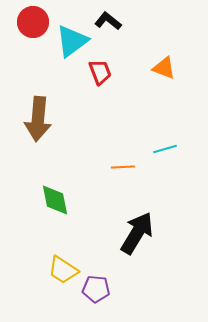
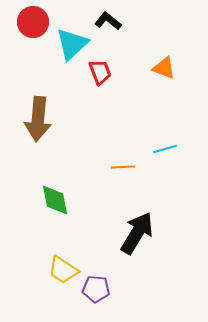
cyan triangle: moved 3 px down; rotated 6 degrees counterclockwise
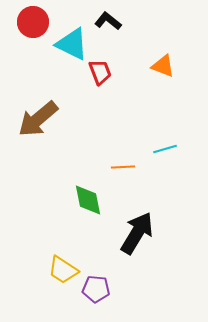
cyan triangle: rotated 51 degrees counterclockwise
orange triangle: moved 1 px left, 2 px up
brown arrow: rotated 45 degrees clockwise
green diamond: moved 33 px right
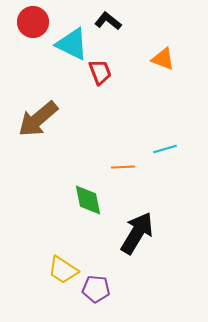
orange triangle: moved 7 px up
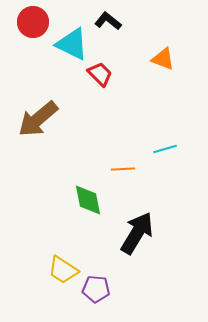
red trapezoid: moved 2 px down; rotated 24 degrees counterclockwise
orange line: moved 2 px down
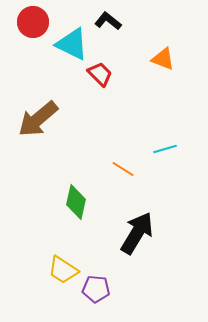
orange line: rotated 35 degrees clockwise
green diamond: moved 12 px left, 2 px down; rotated 24 degrees clockwise
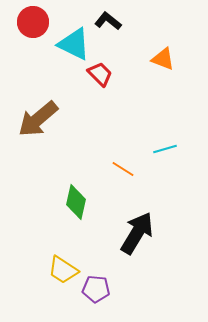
cyan triangle: moved 2 px right
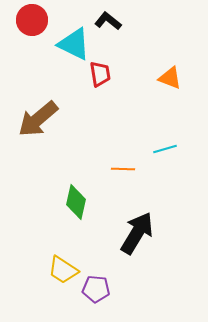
red circle: moved 1 px left, 2 px up
orange triangle: moved 7 px right, 19 px down
red trapezoid: rotated 36 degrees clockwise
orange line: rotated 30 degrees counterclockwise
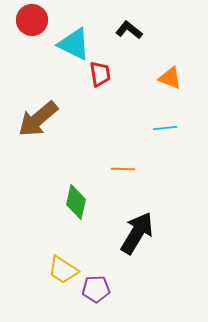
black L-shape: moved 21 px right, 9 px down
cyan line: moved 21 px up; rotated 10 degrees clockwise
purple pentagon: rotated 8 degrees counterclockwise
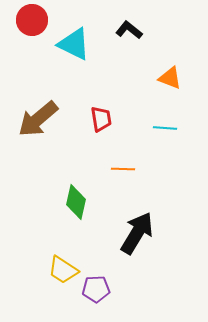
red trapezoid: moved 1 px right, 45 px down
cyan line: rotated 10 degrees clockwise
